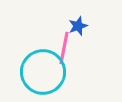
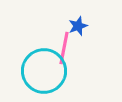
cyan circle: moved 1 px right, 1 px up
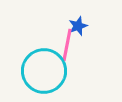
pink line: moved 3 px right, 3 px up
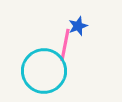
pink line: moved 2 px left
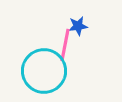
blue star: rotated 12 degrees clockwise
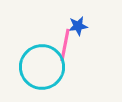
cyan circle: moved 2 px left, 4 px up
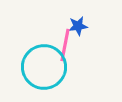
cyan circle: moved 2 px right
